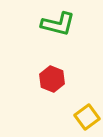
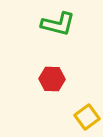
red hexagon: rotated 20 degrees counterclockwise
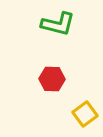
yellow square: moved 2 px left, 3 px up
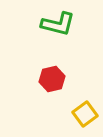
red hexagon: rotated 15 degrees counterclockwise
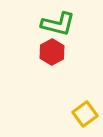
red hexagon: moved 27 px up; rotated 15 degrees counterclockwise
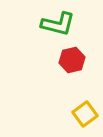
red hexagon: moved 20 px right, 8 px down; rotated 15 degrees clockwise
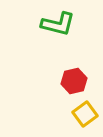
red hexagon: moved 2 px right, 21 px down
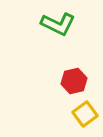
green L-shape: rotated 12 degrees clockwise
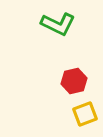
yellow square: rotated 15 degrees clockwise
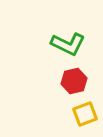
green L-shape: moved 10 px right, 20 px down
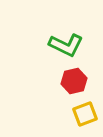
green L-shape: moved 2 px left, 1 px down
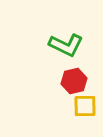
yellow square: moved 8 px up; rotated 20 degrees clockwise
